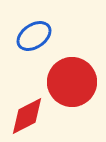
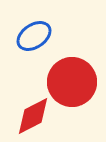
red diamond: moved 6 px right
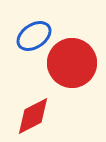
red circle: moved 19 px up
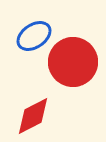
red circle: moved 1 px right, 1 px up
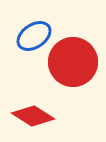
red diamond: rotated 60 degrees clockwise
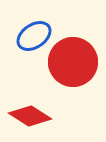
red diamond: moved 3 px left
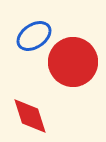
red diamond: rotated 39 degrees clockwise
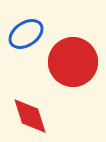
blue ellipse: moved 8 px left, 2 px up
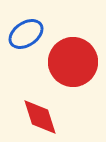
red diamond: moved 10 px right, 1 px down
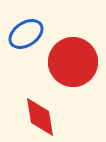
red diamond: rotated 9 degrees clockwise
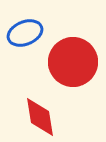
blue ellipse: moved 1 px left, 1 px up; rotated 12 degrees clockwise
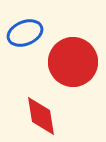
red diamond: moved 1 px right, 1 px up
